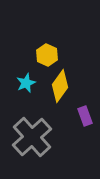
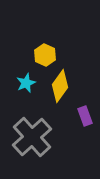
yellow hexagon: moved 2 px left
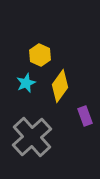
yellow hexagon: moved 5 px left
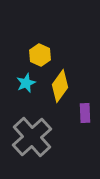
purple rectangle: moved 3 px up; rotated 18 degrees clockwise
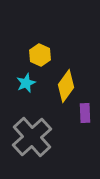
yellow diamond: moved 6 px right
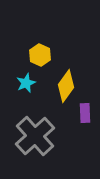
gray cross: moved 3 px right, 1 px up
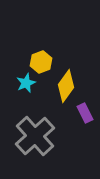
yellow hexagon: moved 1 px right, 7 px down; rotated 15 degrees clockwise
purple rectangle: rotated 24 degrees counterclockwise
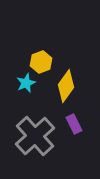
purple rectangle: moved 11 px left, 11 px down
